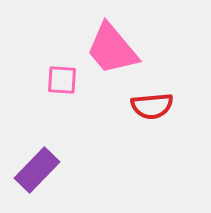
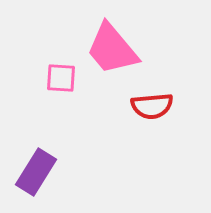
pink square: moved 1 px left, 2 px up
purple rectangle: moved 1 px left, 2 px down; rotated 12 degrees counterclockwise
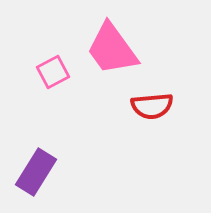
pink trapezoid: rotated 4 degrees clockwise
pink square: moved 8 px left, 6 px up; rotated 32 degrees counterclockwise
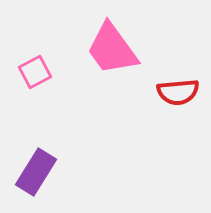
pink square: moved 18 px left
red semicircle: moved 26 px right, 14 px up
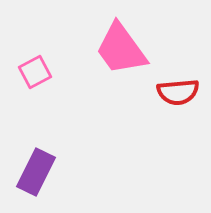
pink trapezoid: moved 9 px right
purple rectangle: rotated 6 degrees counterclockwise
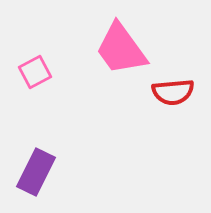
red semicircle: moved 5 px left
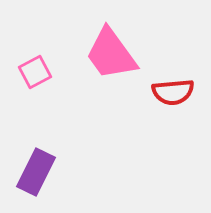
pink trapezoid: moved 10 px left, 5 px down
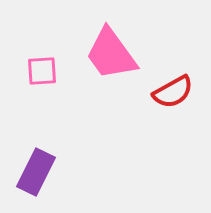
pink square: moved 7 px right, 1 px up; rotated 24 degrees clockwise
red semicircle: rotated 24 degrees counterclockwise
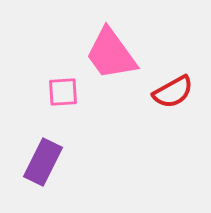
pink square: moved 21 px right, 21 px down
purple rectangle: moved 7 px right, 10 px up
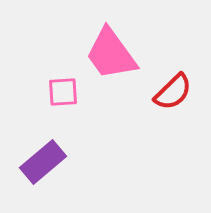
red semicircle: rotated 15 degrees counterclockwise
purple rectangle: rotated 24 degrees clockwise
